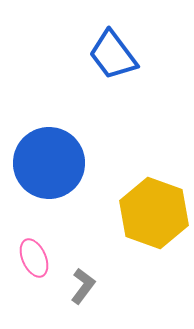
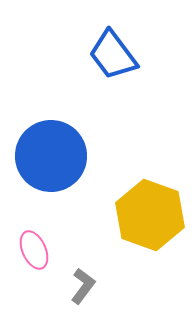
blue circle: moved 2 px right, 7 px up
yellow hexagon: moved 4 px left, 2 px down
pink ellipse: moved 8 px up
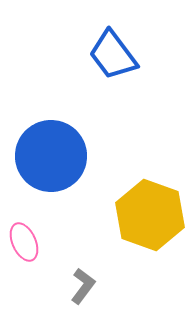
pink ellipse: moved 10 px left, 8 px up
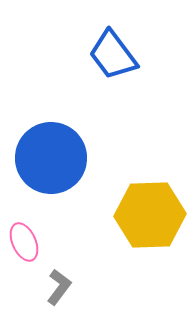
blue circle: moved 2 px down
yellow hexagon: rotated 22 degrees counterclockwise
gray L-shape: moved 24 px left, 1 px down
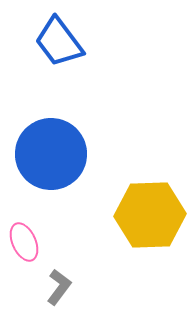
blue trapezoid: moved 54 px left, 13 px up
blue circle: moved 4 px up
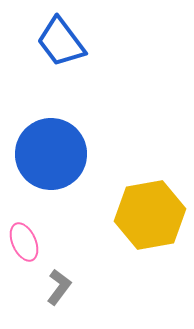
blue trapezoid: moved 2 px right
yellow hexagon: rotated 8 degrees counterclockwise
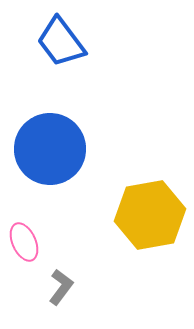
blue circle: moved 1 px left, 5 px up
gray L-shape: moved 2 px right
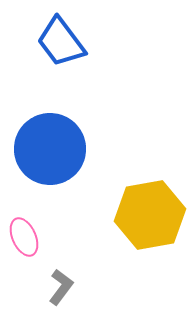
pink ellipse: moved 5 px up
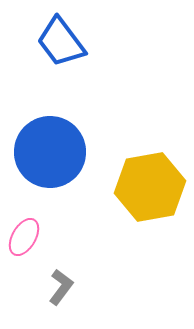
blue circle: moved 3 px down
yellow hexagon: moved 28 px up
pink ellipse: rotated 54 degrees clockwise
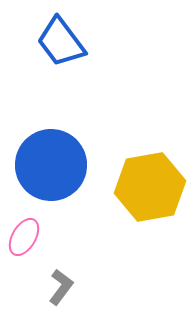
blue circle: moved 1 px right, 13 px down
